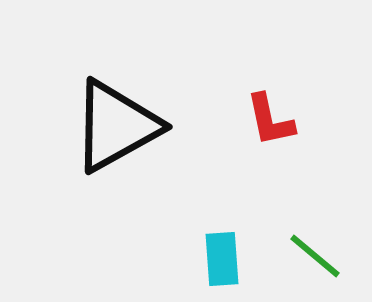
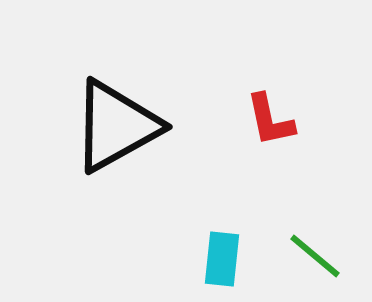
cyan rectangle: rotated 10 degrees clockwise
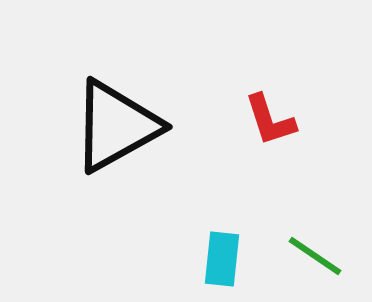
red L-shape: rotated 6 degrees counterclockwise
green line: rotated 6 degrees counterclockwise
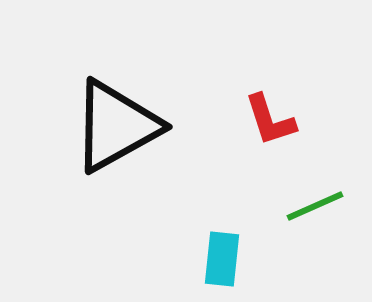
green line: moved 50 px up; rotated 58 degrees counterclockwise
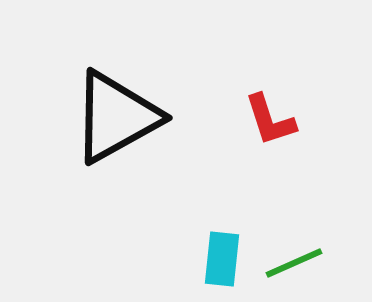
black triangle: moved 9 px up
green line: moved 21 px left, 57 px down
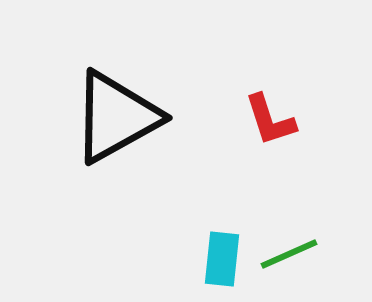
green line: moved 5 px left, 9 px up
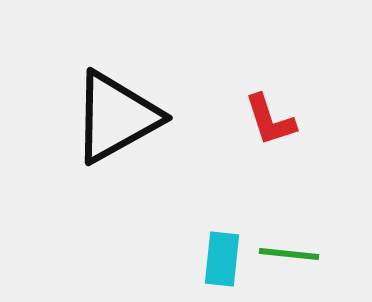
green line: rotated 30 degrees clockwise
